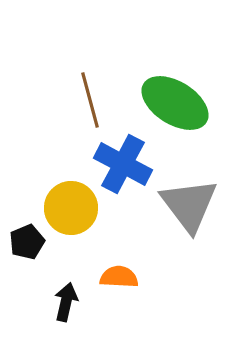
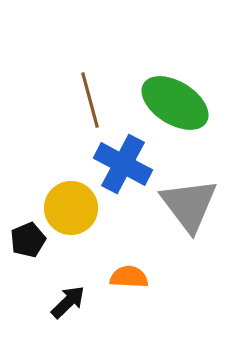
black pentagon: moved 1 px right, 2 px up
orange semicircle: moved 10 px right
black arrow: moved 2 px right; rotated 33 degrees clockwise
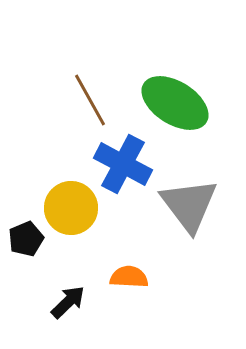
brown line: rotated 14 degrees counterclockwise
black pentagon: moved 2 px left, 1 px up
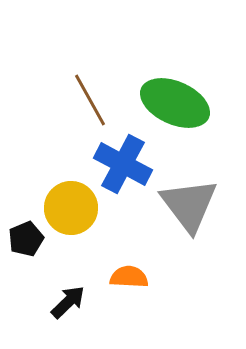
green ellipse: rotated 8 degrees counterclockwise
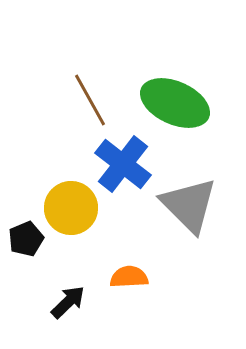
blue cross: rotated 10 degrees clockwise
gray triangle: rotated 8 degrees counterclockwise
orange semicircle: rotated 6 degrees counterclockwise
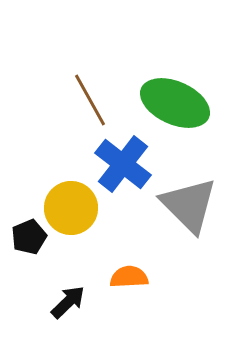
black pentagon: moved 3 px right, 2 px up
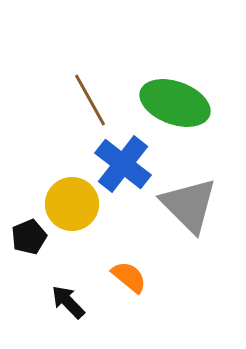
green ellipse: rotated 4 degrees counterclockwise
yellow circle: moved 1 px right, 4 px up
orange semicircle: rotated 42 degrees clockwise
black arrow: rotated 90 degrees counterclockwise
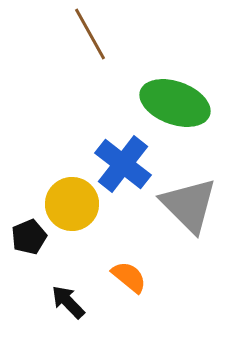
brown line: moved 66 px up
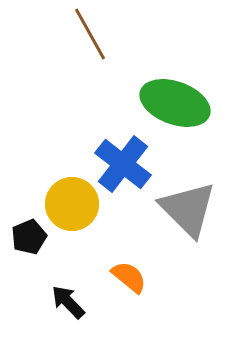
gray triangle: moved 1 px left, 4 px down
